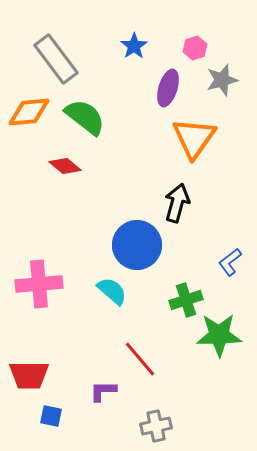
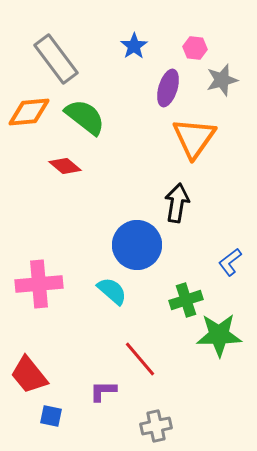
pink hexagon: rotated 25 degrees clockwise
black arrow: rotated 6 degrees counterclockwise
red trapezoid: rotated 51 degrees clockwise
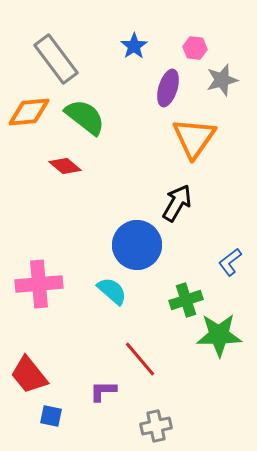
black arrow: rotated 21 degrees clockwise
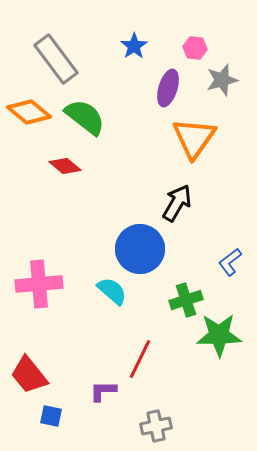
orange diamond: rotated 45 degrees clockwise
blue circle: moved 3 px right, 4 px down
red line: rotated 66 degrees clockwise
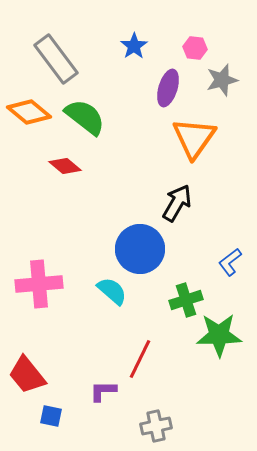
red trapezoid: moved 2 px left
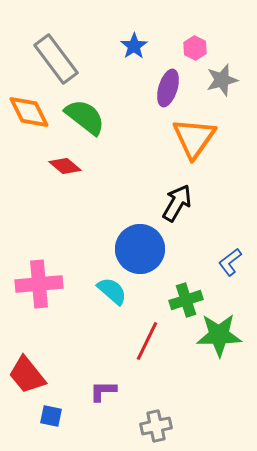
pink hexagon: rotated 20 degrees clockwise
orange diamond: rotated 24 degrees clockwise
red line: moved 7 px right, 18 px up
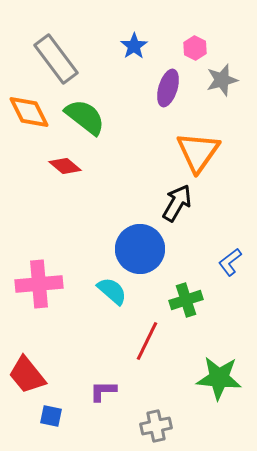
orange triangle: moved 4 px right, 14 px down
green star: moved 43 px down; rotated 6 degrees clockwise
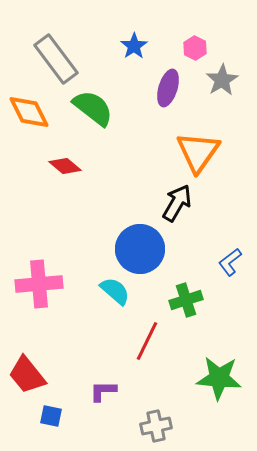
gray star: rotated 16 degrees counterclockwise
green semicircle: moved 8 px right, 9 px up
cyan semicircle: moved 3 px right
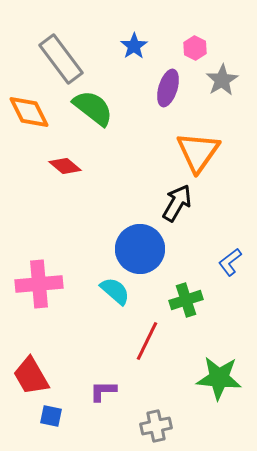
gray rectangle: moved 5 px right
red trapezoid: moved 4 px right, 1 px down; rotated 9 degrees clockwise
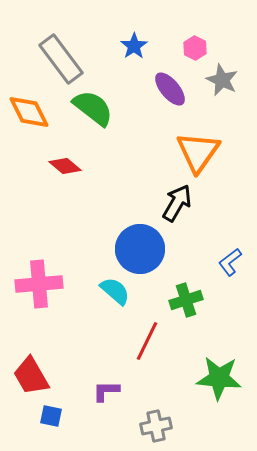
gray star: rotated 16 degrees counterclockwise
purple ellipse: moved 2 px right, 1 px down; rotated 57 degrees counterclockwise
purple L-shape: moved 3 px right
